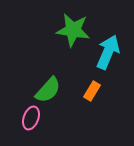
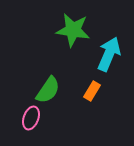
cyan arrow: moved 1 px right, 2 px down
green semicircle: rotated 8 degrees counterclockwise
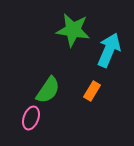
cyan arrow: moved 4 px up
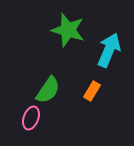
green star: moved 5 px left; rotated 8 degrees clockwise
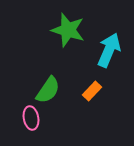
orange rectangle: rotated 12 degrees clockwise
pink ellipse: rotated 30 degrees counterclockwise
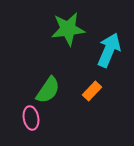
green star: moved 1 px up; rotated 24 degrees counterclockwise
